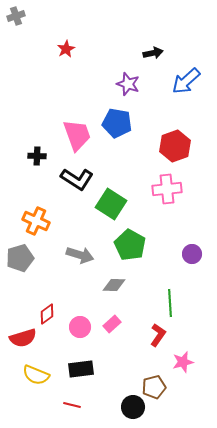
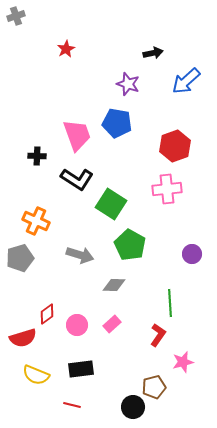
pink circle: moved 3 px left, 2 px up
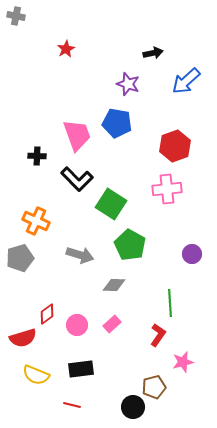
gray cross: rotated 30 degrees clockwise
black L-shape: rotated 12 degrees clockwise
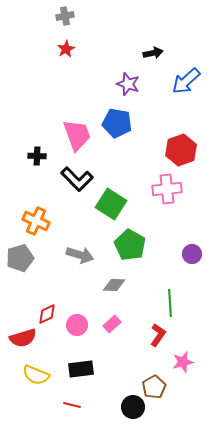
gray cross: moved 49 px right; rotated 24 degrees counterclockwise
red hexagon: moved 6 px right, 4 px down
red diamond: rotated 10 degrees clockwise
brown pentagon: rotated 15 degrees counterclockwise
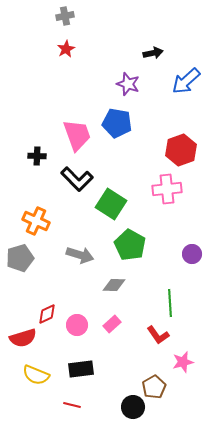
red L-shape: rotated 110 degrees clockwise
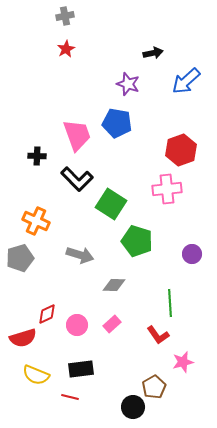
green pentagon: moved 7 px right, 4 px up; rotated 12 degrees counterclockwise
red line: moved 2 px left, 8 px up
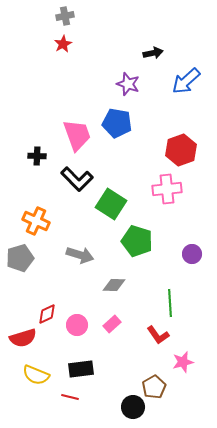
red star: moved 3 px left, 5 px up
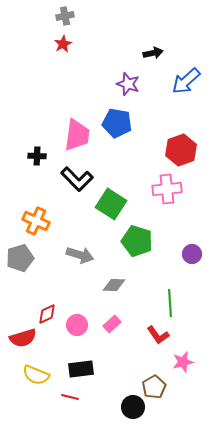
pink trapezoid: rotated 28 degrees clockwise
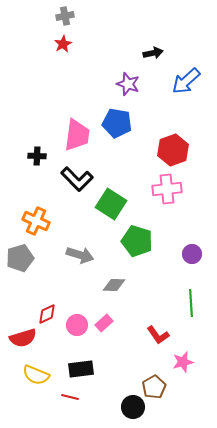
red hexagon: moved 8 px left
green line: moved 21 px right
pink rectangle: moved 8 px left, 1 px up
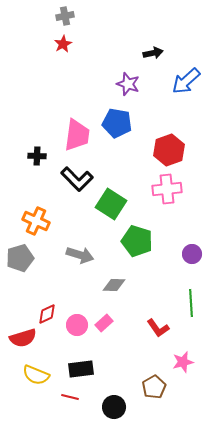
red hexagon: moved 4 px left
red L-shape: moved 7 px up
black circle: moved 19 px left
